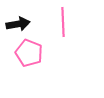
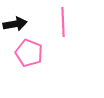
black arrow: moved 3 px left
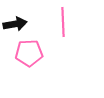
pink pentagon: rotated 24 degrees counterclockwise
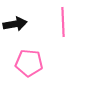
pink pentagon: moved 10 px down; rotated 8 degrees clockwise
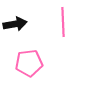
pink pentagon: rotated 12 degrees counterclockwise
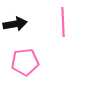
pink pentagon: moved 4 px left, 1 px up
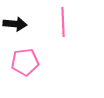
black arrow: rotated 15 degrees clockwise
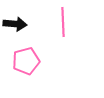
pink pentagon: moved 1 px right, 1 px up; rotated 8 degrees counterclockwise
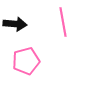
pink line: rotated 8 degrees counterclockwise
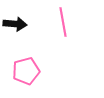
pink pentagon: moved 10 px down
